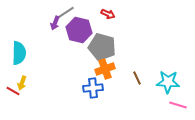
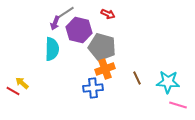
cyan semicircle: moved 33 px right, 4 px up
yellow arrow: rotated 112 degrees clockwise
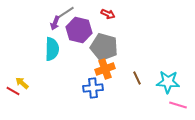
gray pentagon: moved 2 px right
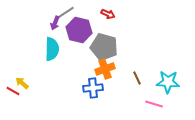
pink line: moved 24 px left, 1 px up
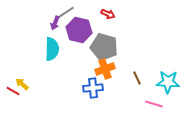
yellow arrow: moved 1 px down
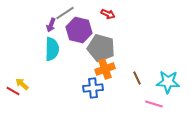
purple arrow: moved 4 px left, 2 px down
gray pentagon: moved 3 px left, 1 px down
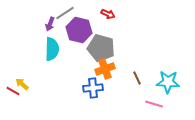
purple arrow: moved 1 px left, 1 px up
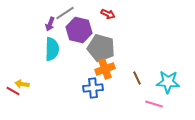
yellow arrow: rotated 32 degrees counterclockwise
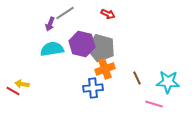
purple hexagon: moved 3 px right, 14 px down
cyan semicircle: rotated 100 degrees counterclockwise
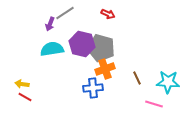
red line: moved 12 px right, 6 px down
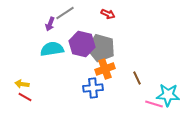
cyan star: moved 13 px down
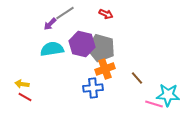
red arrow: moved 2 px left
purple arrow: rotated 24 degrees clockwise
brown line: rotated 16 degrees counterclockwise
